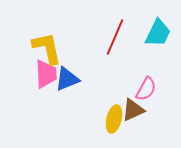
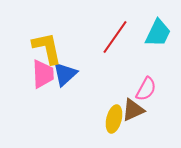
red line: rotated 12 degrees clockwise
pink trapezoid: moved 3 px left
blue triangle: moved 2 px left, 5 px up; rotated 20 degrees counterclockwise
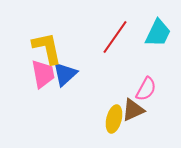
pink trapezoid: rotated 8 degrees counterclockwise
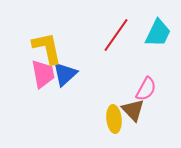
red line: moved 1 px right, 2 px up
brown triangle: rotated 50 degrees counterclockwise
yellow ellipse: rotated 20 degrees counterclockwise
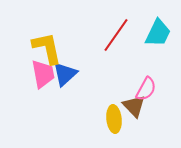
brown triangle: moved 1 px right, 4 px up
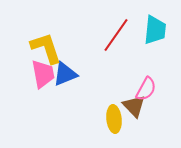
cyan trapezoid: moved 3 px left, 3 px up; rotated 20 degrees counterclockwise
yellow L-shape: moved 1 px left; rotated 6 degrees counterclockwise
blue triangle: rotated 20 degrees clockwise
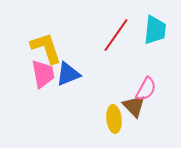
blue triangle: moved 3 px right
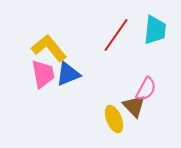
yellow L-shape: moved 3 px right; rotated 21 degrees counterclockwise
yellow ellipse: rotated 16 degrees counterclockwise
